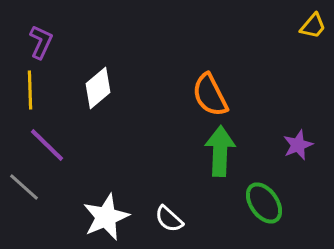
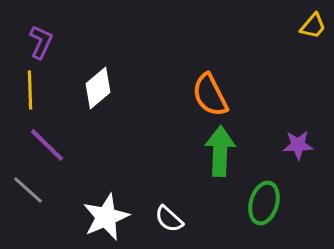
purple star: rotated 20 degrees clockwise
gray line: moved 4 px right, 3 px down
green ellipse: rotated 51 degrees clockwise
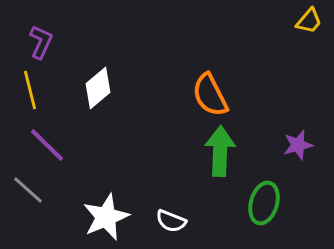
yellow trapezoid: moved 4 px left, 5 px up
yellow line: rotated 12 degrees counterclockwise
purple star: rotated 12 degrees counterclockwise
white semicircle: moved 2 px right, 2 px down; rotated 20 degrees counterclockwise
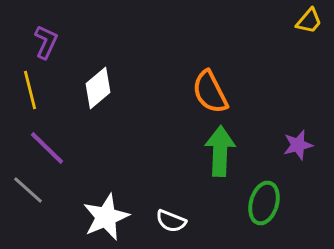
purple L-shape: moved 5 px right
orange semicircle: moved 3 px up
purple line: moved 3 px down
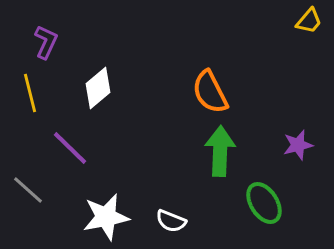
yellow line: moved 3 px down
purple line: moved 23 px right
green ellipse: rotated 48 degrees counterclockwise
white star: rotated 12 degrees clockwise
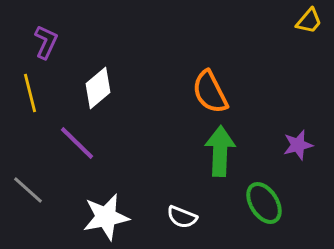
purple line: moved 7 px right, 5 px up
white semicircle: moved 11 px right, 4 px up
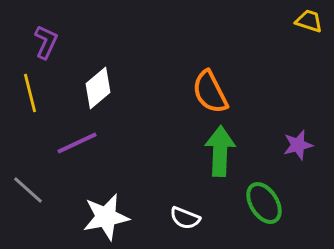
yellow trapezoid: rotated 112 degrees counterclockwise
purple line: rotated 69 degrees counterclockwise
white semicircle: moved 3 px right, 1 px down
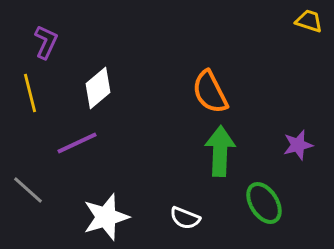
white star: rotated 6 degrees counterclockwise
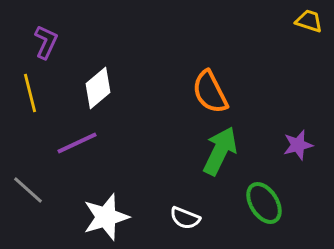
green arrow: rotated 24 degrees clockwise
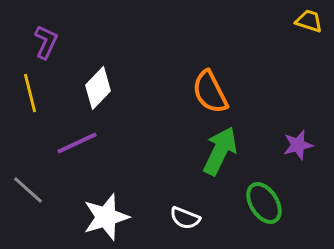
white diamond: rotated 6 degrees counterclockwise
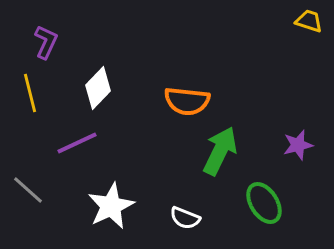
orange semicircle: moved 23 px left, 9 px down; rotated 57 degrees counterclockwise
white star: moved 5 px right, 11 px up; rotated 9 degrees counterclockwise
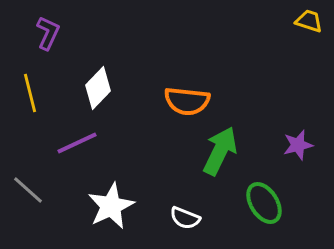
purple L-shape: moved 2 px right, 9 px up
